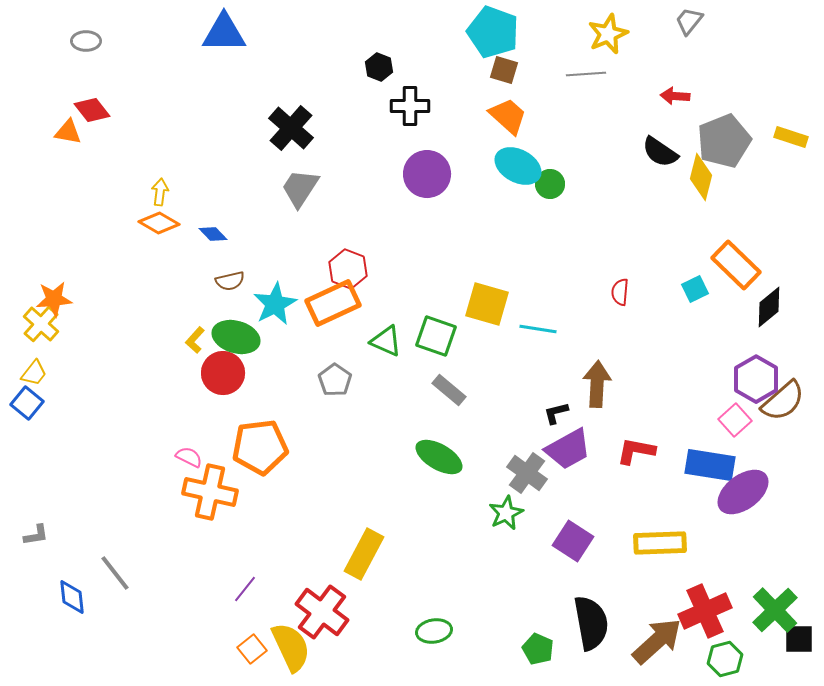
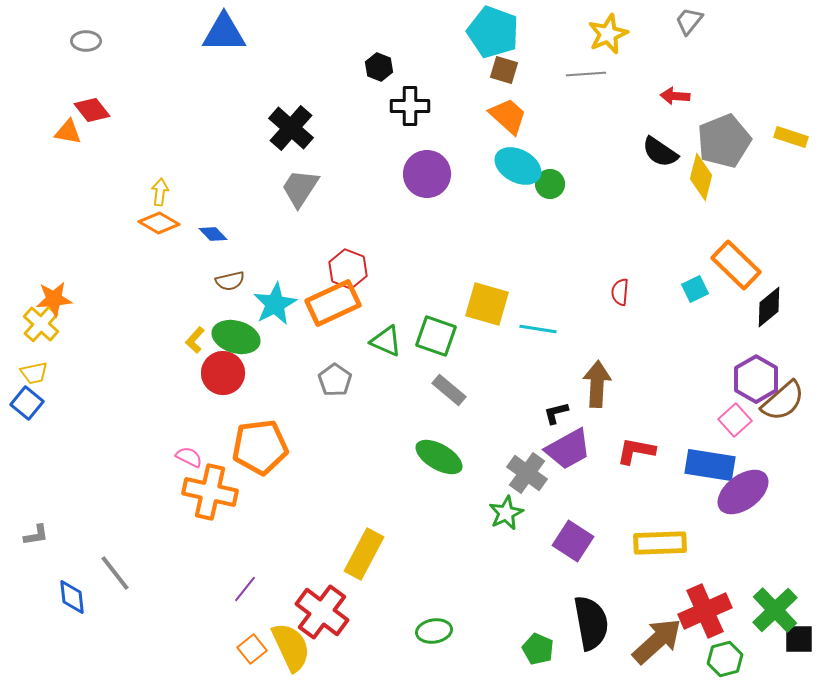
yellow trapezoid at (34, 373): rotated 40 degrees clockwise
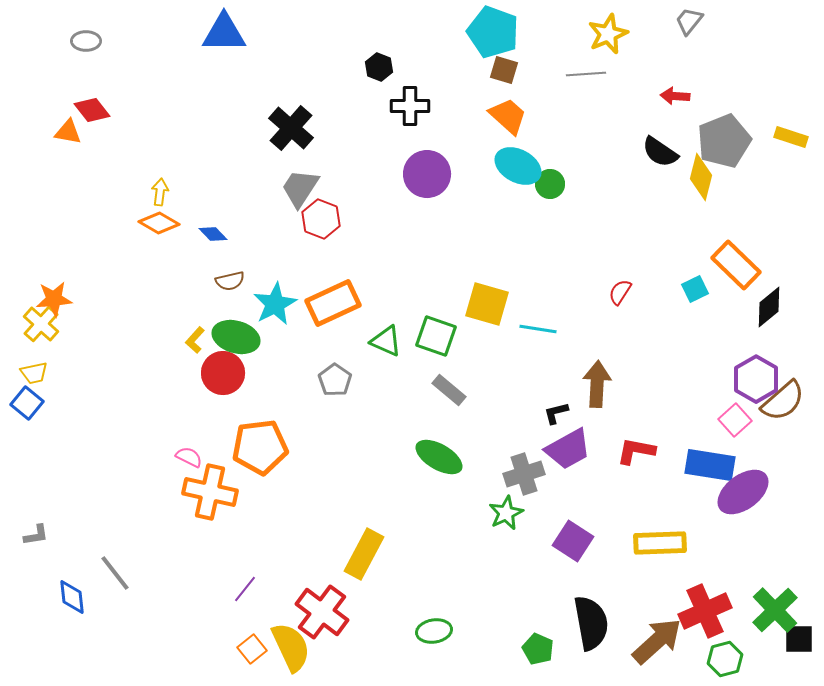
red hexagon at (348, 269): moved 27 px left, 50 px up
red semicircle at (620, 292): rotated 28 degrees clockwise
gray cross at (527, 473): moved 3 px left, 1 px down; rotated 36 degrees clockwise
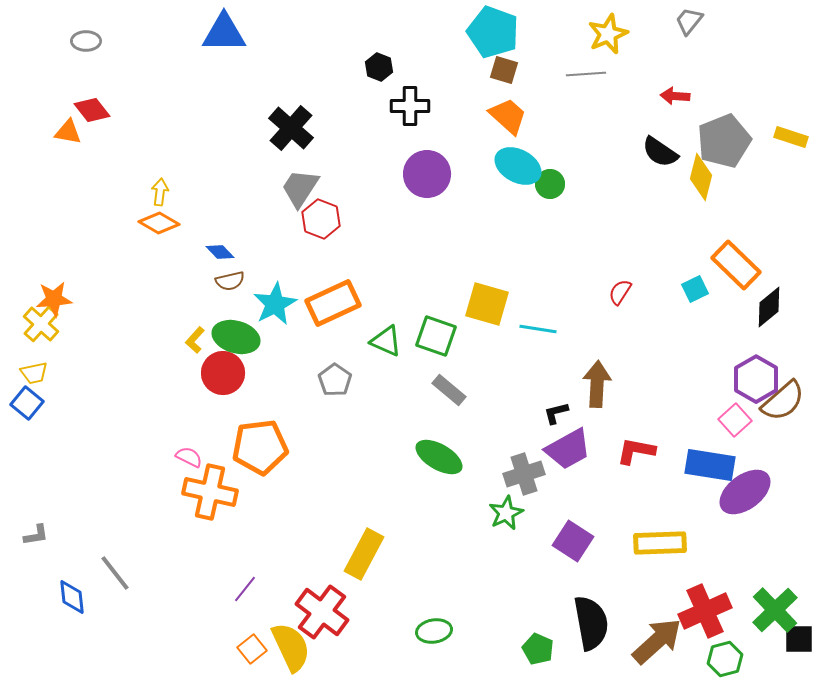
blue diamond at (213, 234): moved 7 px right, 18 px down
purple ellipse at (743, 492): moved 2 px right
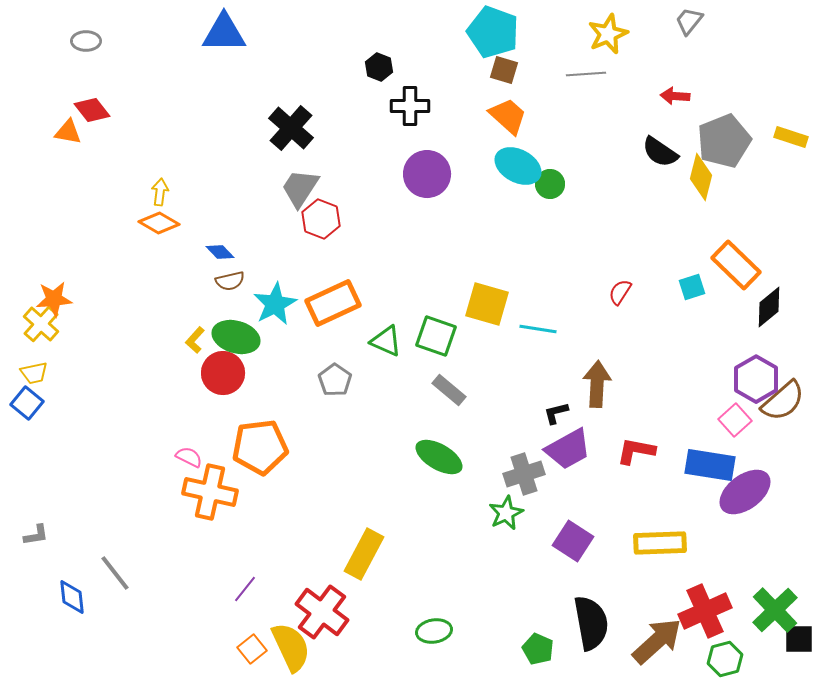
cyan square at (695, 289): moved 3 px left, 2 px up; rotated 8 degrees clockwise
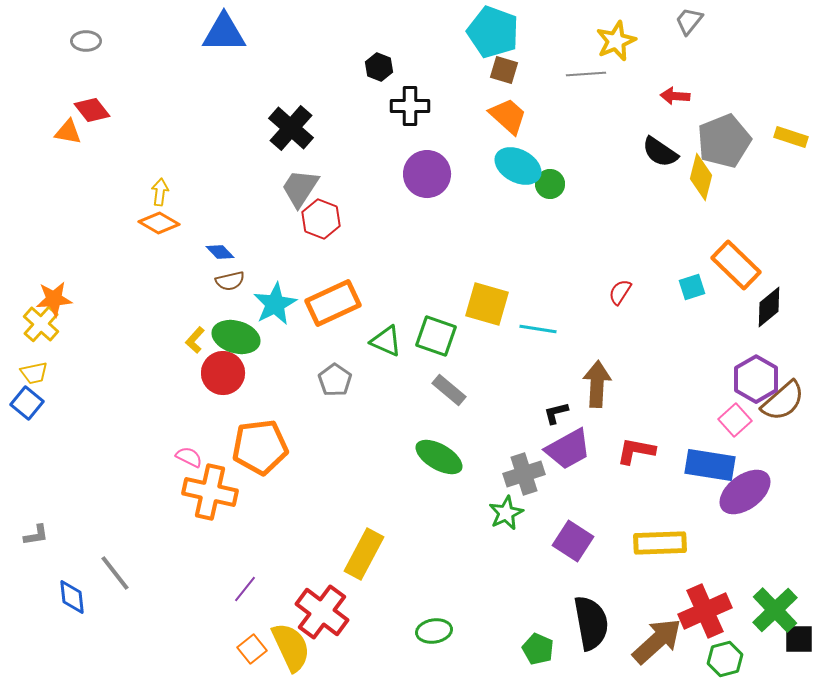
yellow star at (608, 34): moved 8 px right, 7 px down
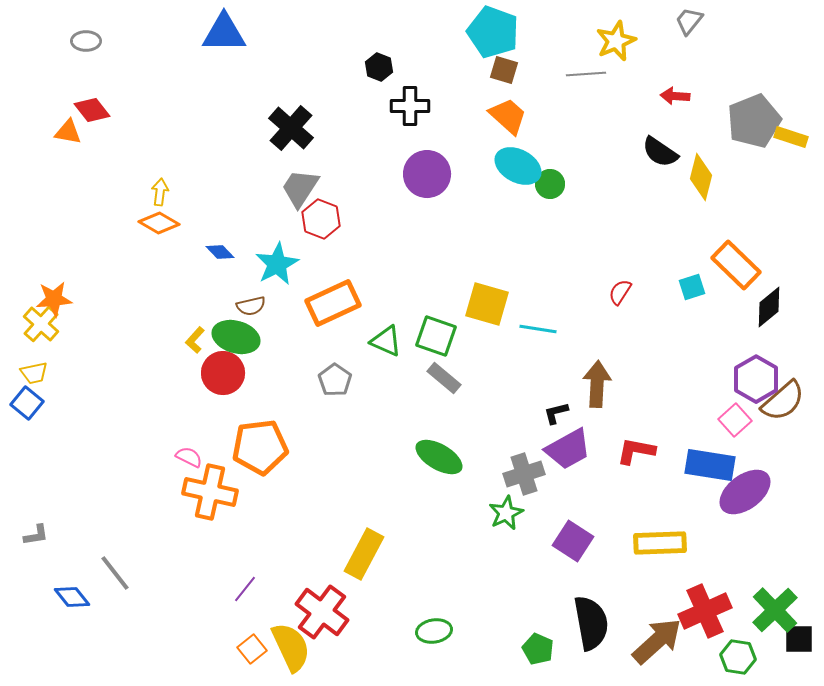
gray pentagon at (724, 141): moved 30 px right, 20 px up
brown semicircle at (230, 281): moved 21 px right, 25 px down
cyan star at (275, 304): moved 2 px right, 40 px up
gray rectangle at (449, 390): moved 5 px left, 12 px up
blue diamond at (72, 597): rotated 33 degrees counterclockwise
green hexagon at (725, 659): moved 13 px right, 2 px up; rotated 24 degrees clockwise
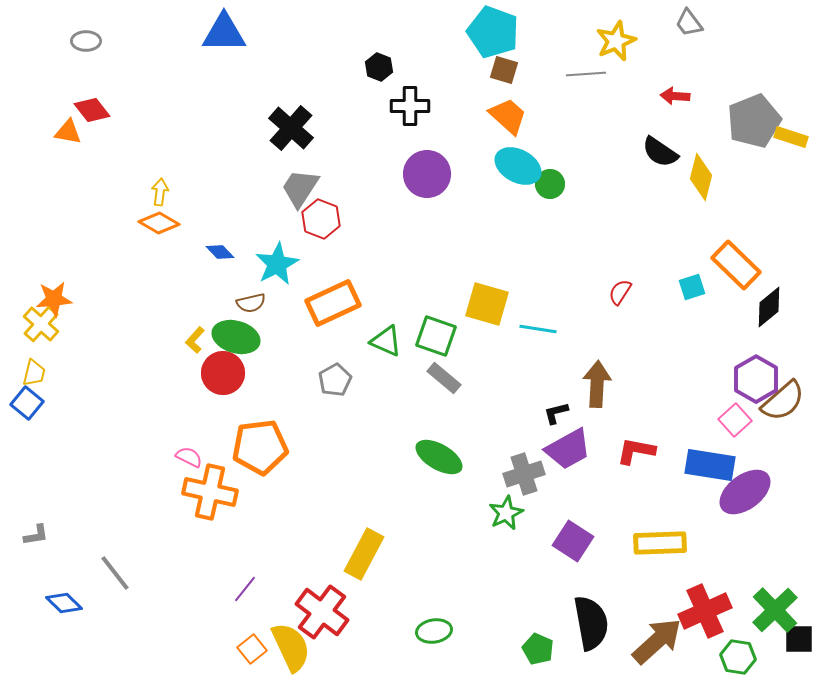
gray trapezoid at (689, 21): moved 2 px down; rotated 76 degrees counterclockwise
brown semicircle at (251, 306): moved 3 px up
yellow trapezoid at (34, 373): rotated 64 degrees counterclockwise
gray pentagon at (335, 380): rotated 8 degrees clockwise
blue diamond at (72, 597): moved 8 px left, 6 px down; rotated 6 degrees counterclockwise
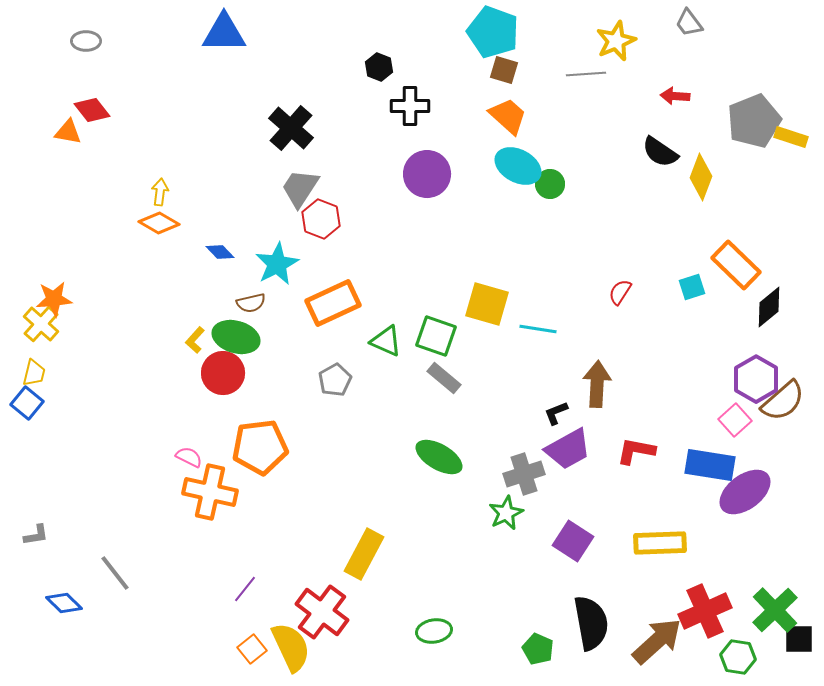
yellow diamond at (701, 177): rotated 6 degrees clockwise
black L-shape at (556, 413): rotated 8 degrees counterclockwise
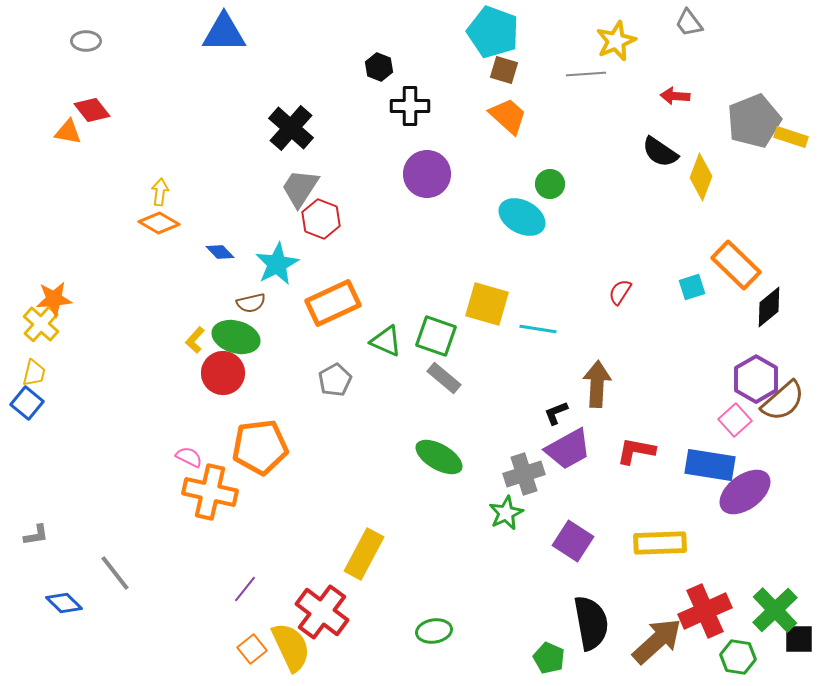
cyan ellipse at (518, 166): moved 4 px right, 51 px down
green pentagon at (538, 649): moved 11 px right, 9 px down
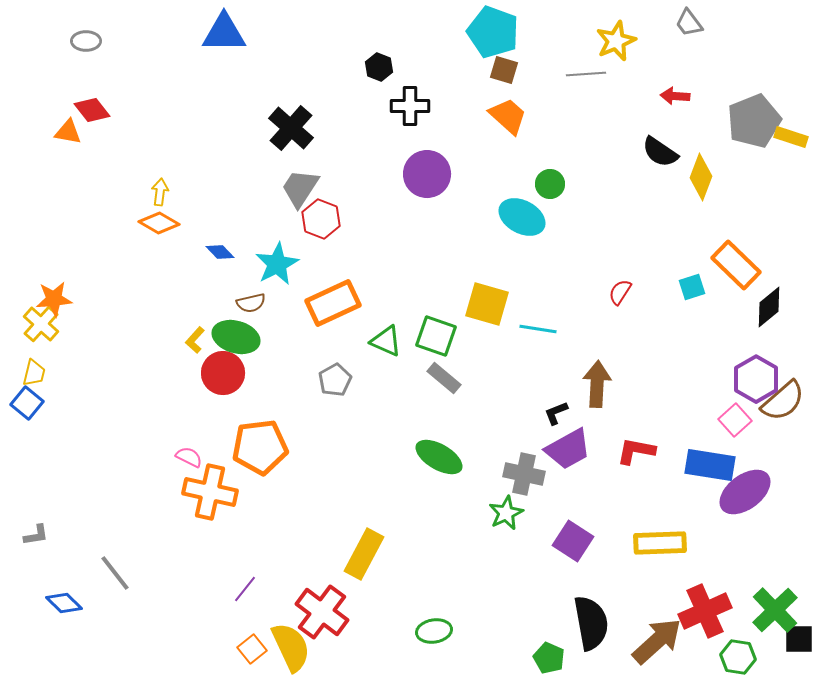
gray cross at (524, 474): rotated 30 degrees clockwise
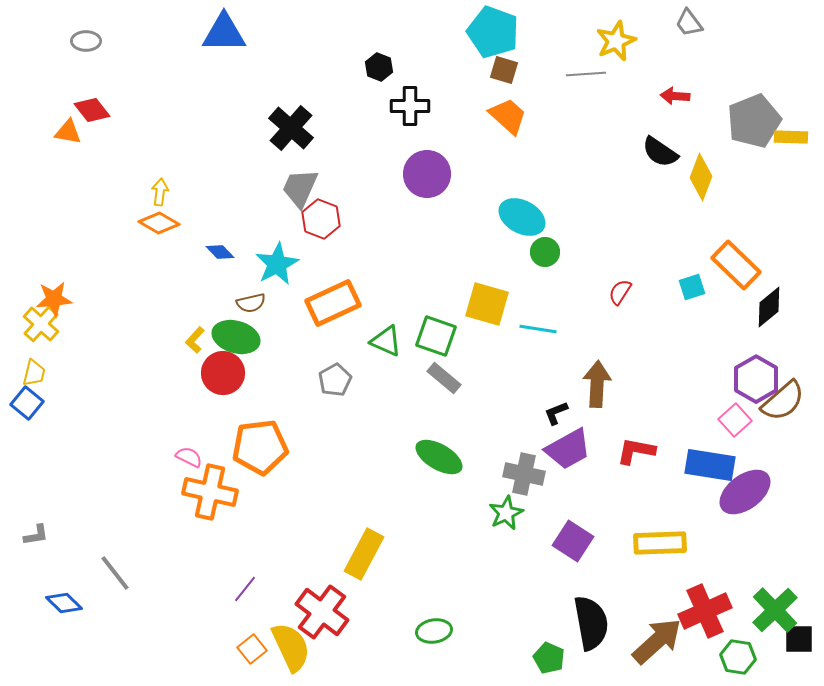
yellow rectangle at (791, 137): rotated 16 degrees counterclockwise
green circle at (550, 184): moved 5 px left, 68 px down
gray trapezoid at (300, 188): rotated 9 degrees counterclockwise
